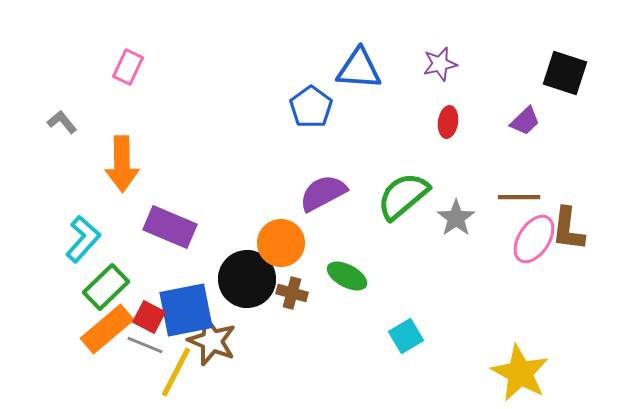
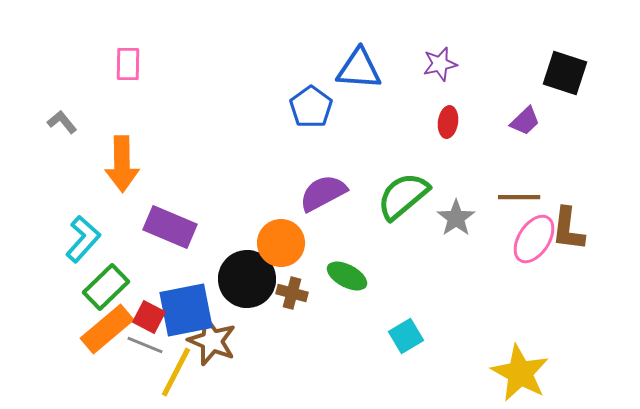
pink rectangle: moved 3 px up; rotated 24 degrees counterclockwise
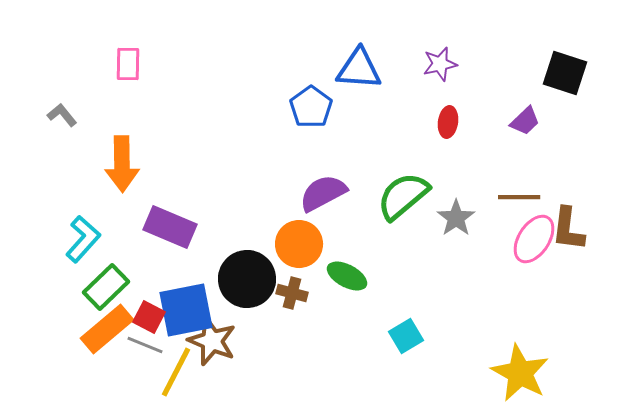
gray L-shape: moved 7 px up
orange circle: moved 18 px right, 1 px down
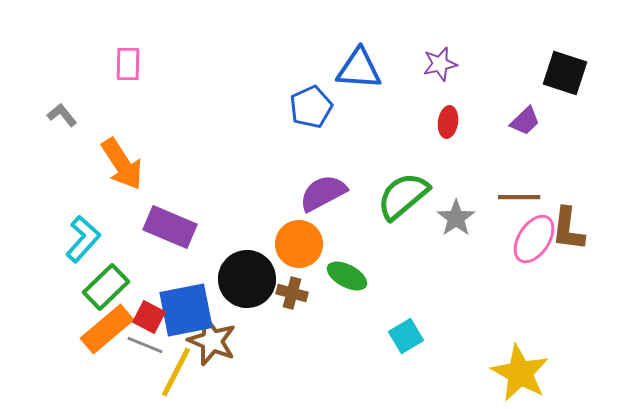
blue pentagon: rotated 12 degrees clockwise
orange arrow: rotated 32 degrees counterclockwise
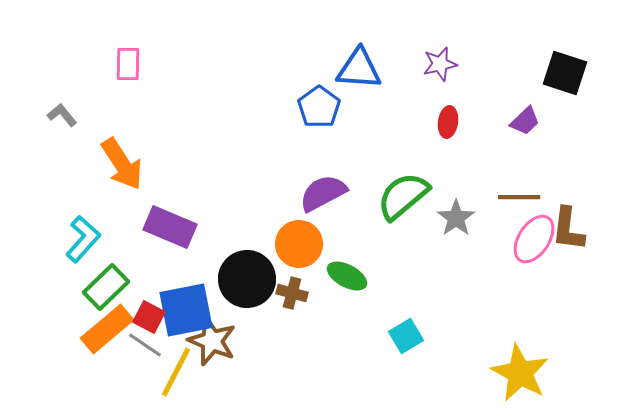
blue pentagon: moved 8 px right; rotated 12 degrees counterclockwise
gray line: rotated 12 degrees clockwise
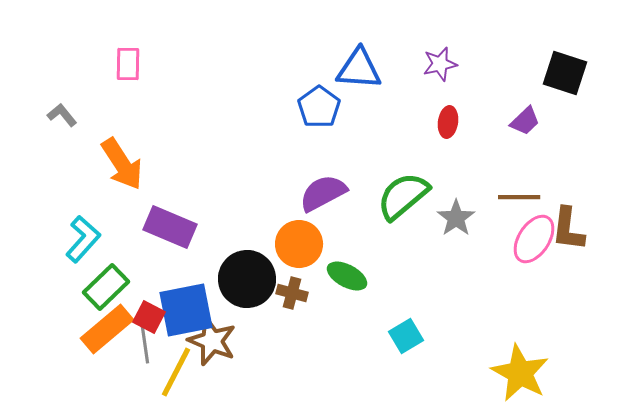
gray line: rotated 48 degrees clockwise
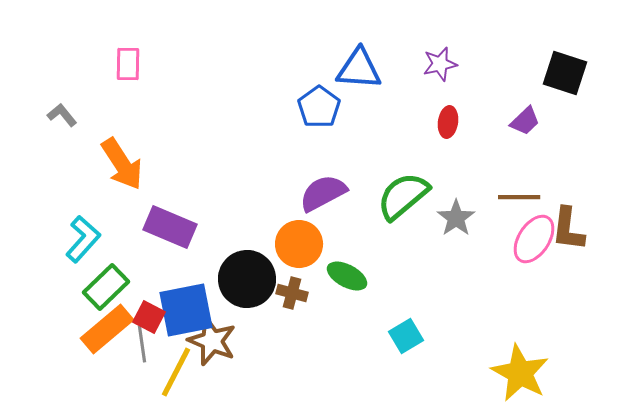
gray line: moved 3 px left, 1 px up
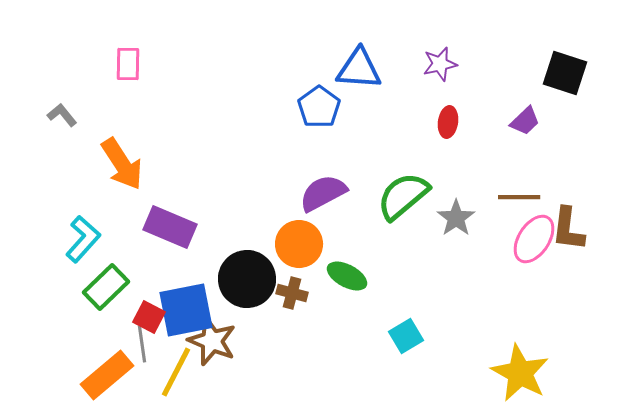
orange rectangle: moved 46 px down
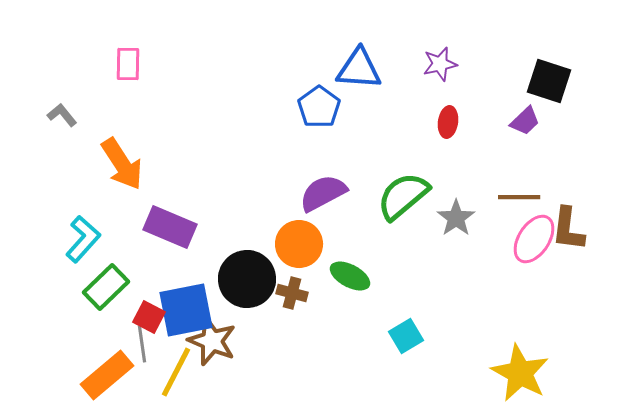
black square: moved 16 px left, 8 px down
green ellipse: moved 3 px right
